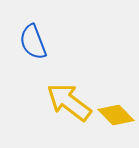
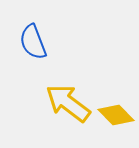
yellow arrow: moved 1 px left, 1 px down
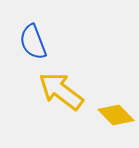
yellow arrow: moved 7 px left, 12 px up
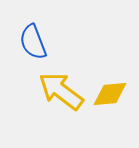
yellow diamond: moved 6 px left, 21 px up; rotated 51 degrees counterclockwise
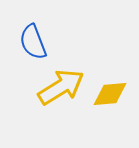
yellow arrow: moved 4 px up; rotated 111 degrees clockwise
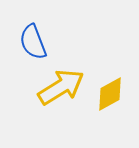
yellow diamond: rotated 24 degrees counterclockwise
